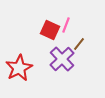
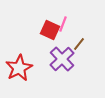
pink line: moved 3 px left, 1 px up
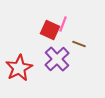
brown line: rotated 72 degrees clockwise
purple cross: moved 5 px left
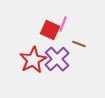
red star: moved 14 px right, 8 px up
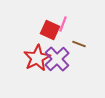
red star: moved 4 px right, 2 px up
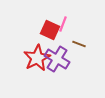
purple cross: rotated 15 degrees counterclockwise
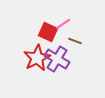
pink line: rotated 35 degrees clockwise
red square: moved 2 px left, 2 px down
brown line: moved 4 px left, 3 px up
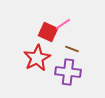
brown line: moved 3 px left, 8 px down
purple cross: moved 11 px right, 13 px down; rotated 25 degrees counterclockwise
